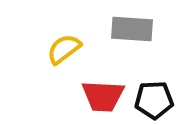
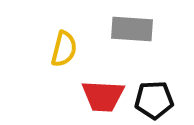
yellow semicircle: rotated 141 degrees clockwise
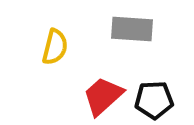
yellow semicircle: moved 9 px left, 2 px up
red trapezoid: rotated 135 degrees clockwise
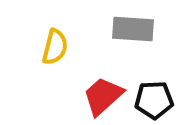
gray rectangle: moved 1 px right
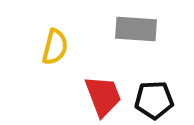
gray rectangle: moved 3 px right
red trapezoid: rotated 111 degrees clockwise
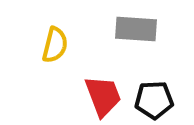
yellow semicircle: moved 2 px up
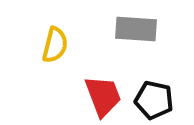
black pentagon: rotated 15 degrees clockwise
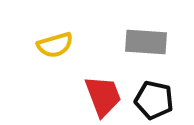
gray rectangle: moved 10 px right, 13 px down
yellow semicircle: rotated 60 degrees clockwise
